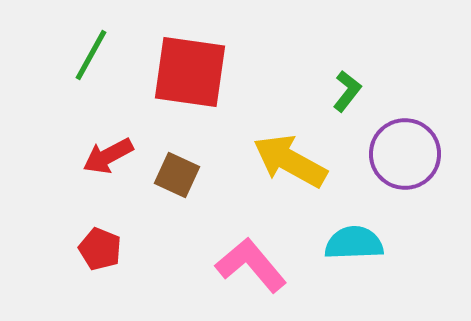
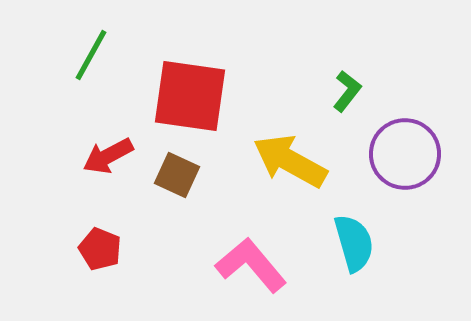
red square: moved 24 px down
cyan semicircle: rotated 76 degrees clockwise
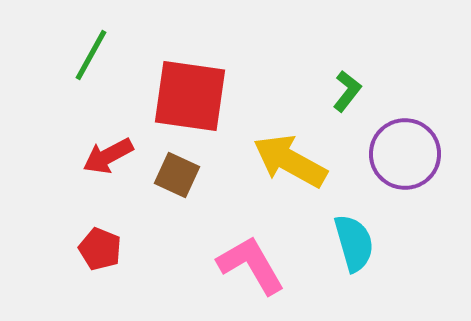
pink L-shape: rotated 10 degrees clockwise
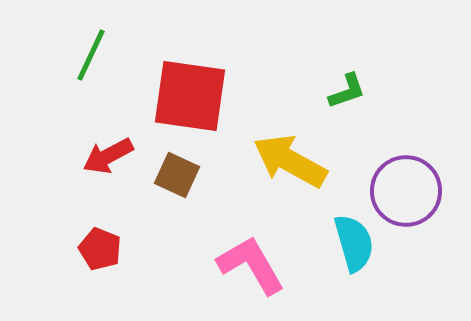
green line: rotated 4 degrees counterclockwise
green L-shape: rotated 33 degrees clockwise
purple circle: moved 1 px right, 37 px down
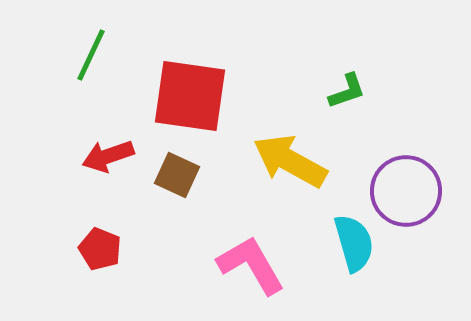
red arrow: rotated 9 degrees clockwise
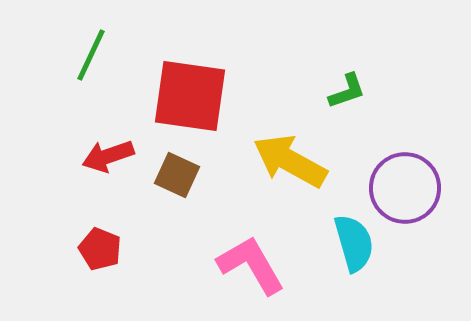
purple circle: moved 1 px left, 3 px up
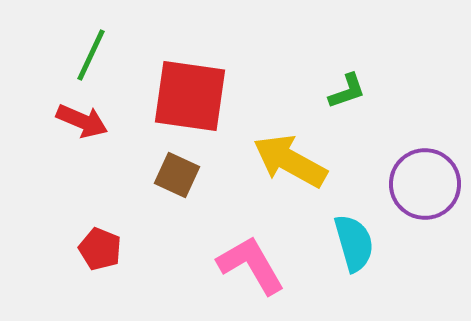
red arrow: moved 26 px left, 35 px up; rotated 138 degrees counterclockwise
purple circle: moved 20 px right, 4 px up
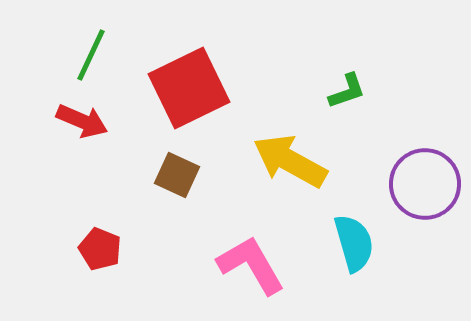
red square: moved 1 px left, 8 px up; rotated 34 degrees counterclockwise
